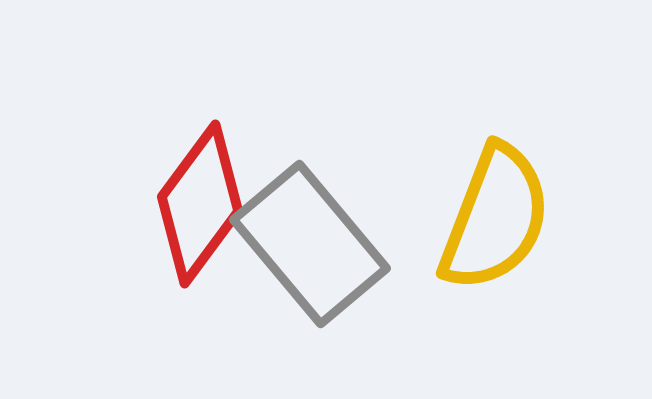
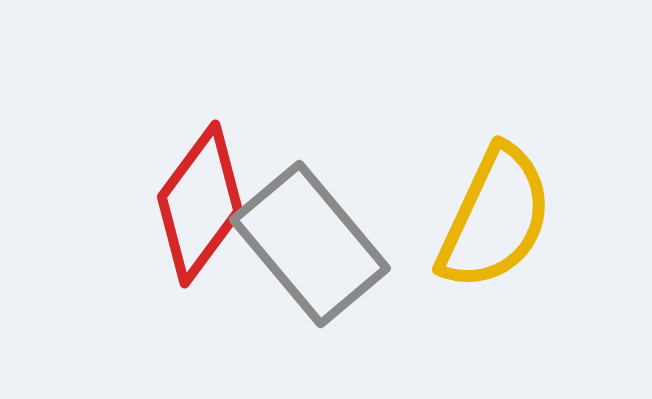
yellow semicircle: rotated 4 degrees clockwise
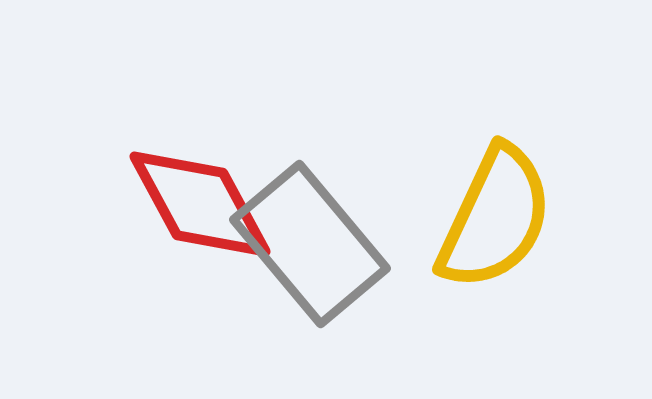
red diamond: rotated 65 degrees counterclockwise
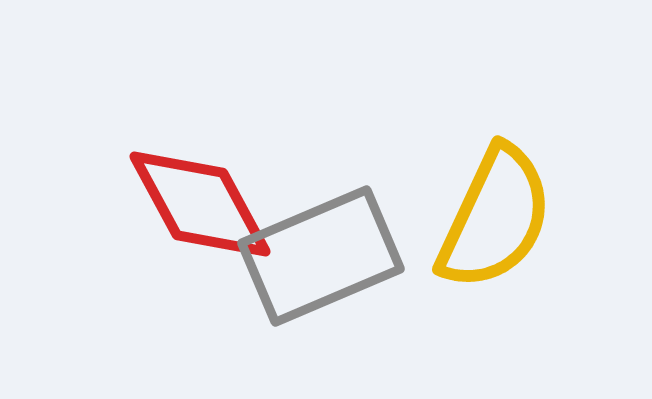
gray rectangle: moved 11 px right, 12 px down; rotated 73 degrees counterclockwise
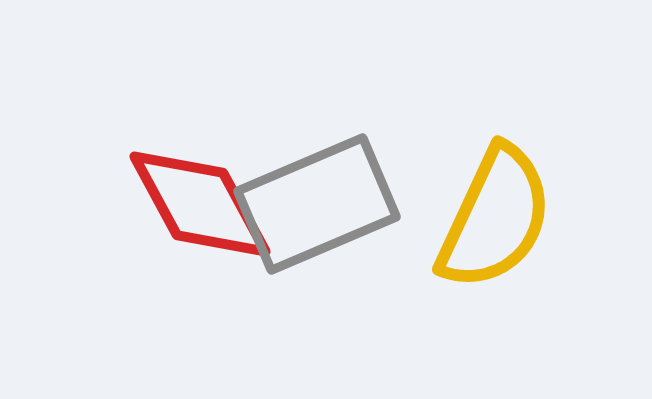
gray rectangle: moved 4 px left, 52 px up
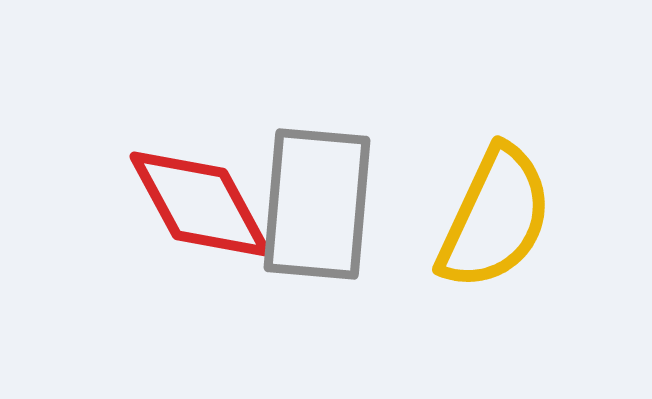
gray rectangle: rotated 62 degrees counterclockwise
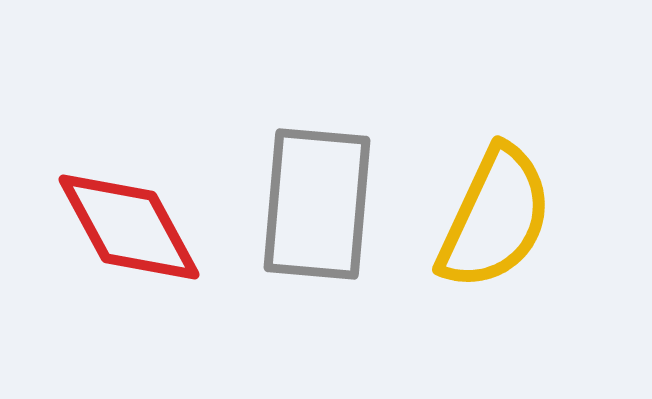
red diamond: moved 71 px left, 23 px down
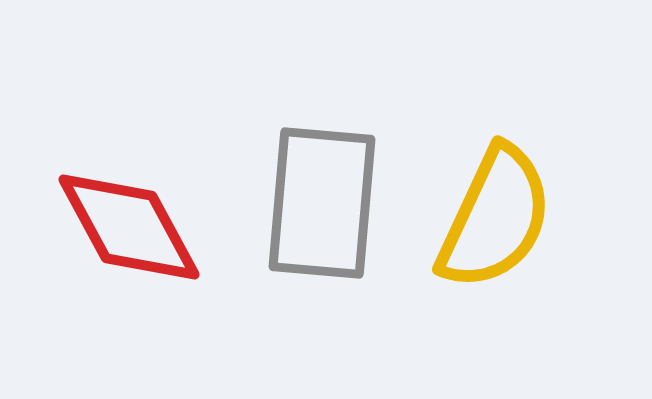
gray rectangle: moved 5 px right, 1 px up
